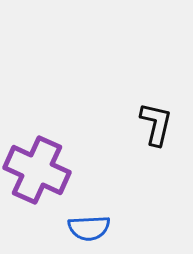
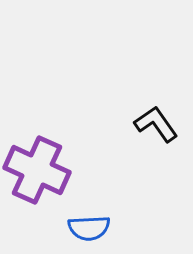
black L-shape: rotated 48 degrees counterclockwise
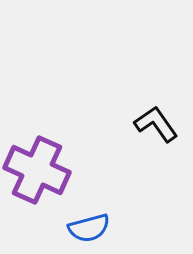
blue semicircle: rotated 12 degrees counterclockwise
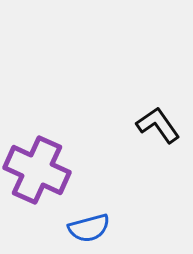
black L-shape: moved 2 px right, 1 px down
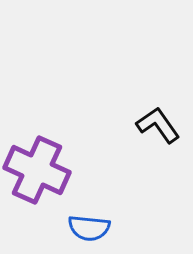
blue semicircle: rotated 21 degrees clockwise
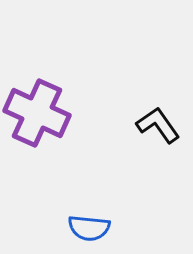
purple cross: moved 57 px up
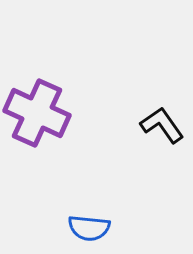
black L-shape: moved 4 px right
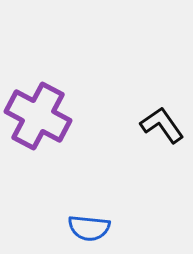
purple cross: moved 1 px right, 3 px down; rotated 4 degrees clockwise
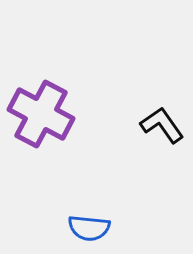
purple cross: moved 3 px right, 2 px up
